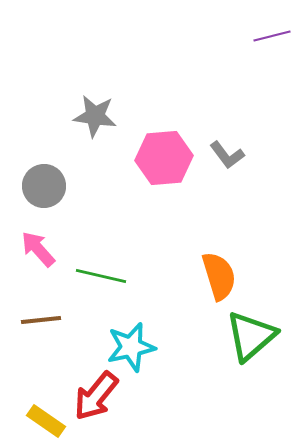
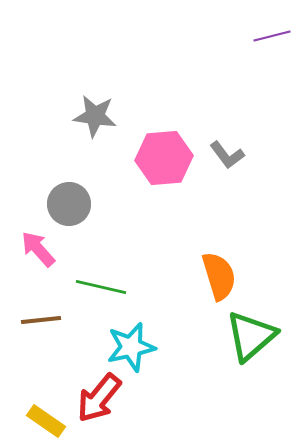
gray circle: moved 25 px right, 18 px down
green line: moved 11 px down
red arrow: moved 3 px right, 2 px down
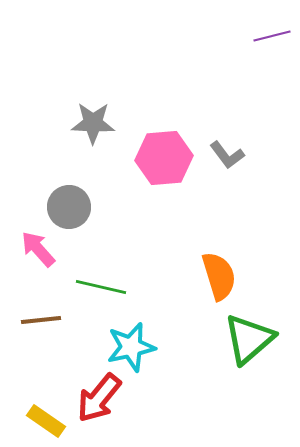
gray star: moved 2 px left, 7 px down; rotated 6 degrees counterclockwise
gray circle: moved 3 px down
green triangle: moved 2 px left, 3 px down
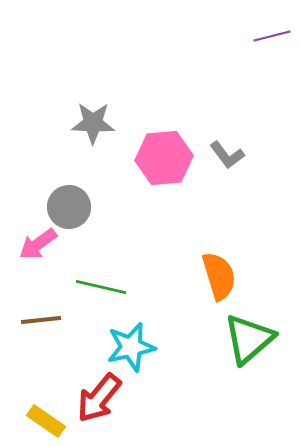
pink arrow: moved 5 px up; rotated 84 degrees counterclockwise
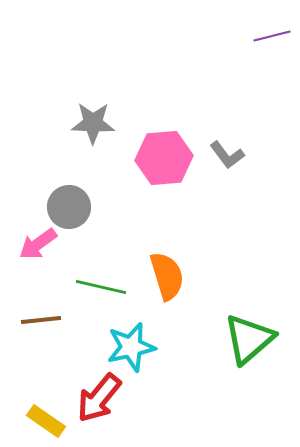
orange semicircle: moved 52 px left
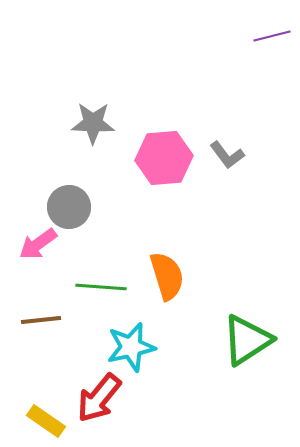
green line: rotated 9 degrees counterclockwise
green triangle: moved 2 px left, 1 px down; rotated 8 degrees clockwise
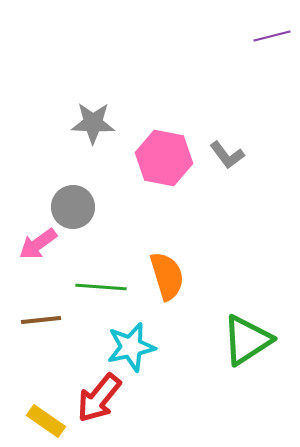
pink hexagon: rotated 16 degrees clockwise
gray circle: moved 4 px right
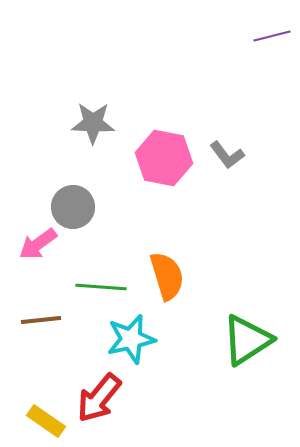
cyan star: moved 8 px up
